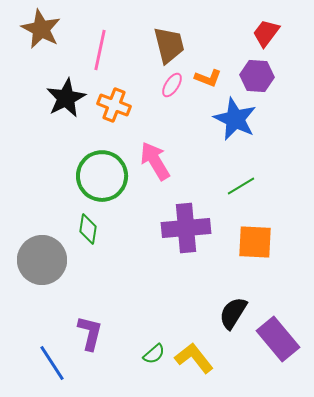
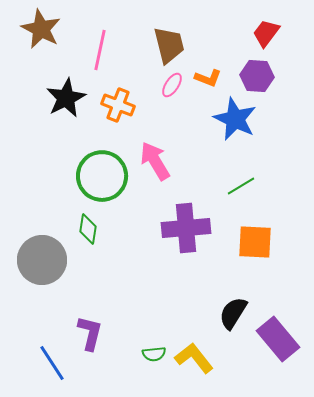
orange cross: moved 4 px right
green semicircle: rotated 35 degrees clockwise
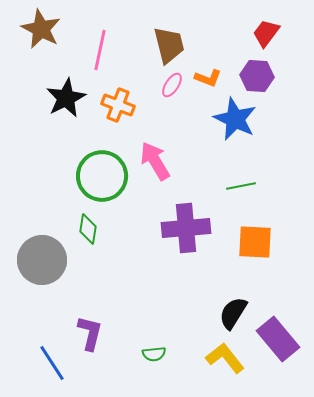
green line: rotated 20 degrees clockwise
yellow L-shape: moved 31 px right
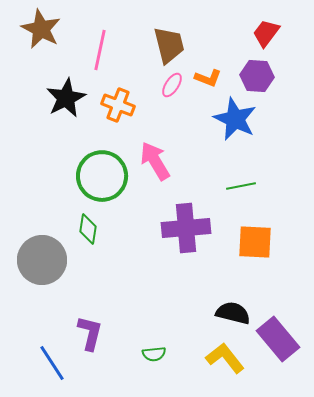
black semicircle: rotated 72 degrees clockwise
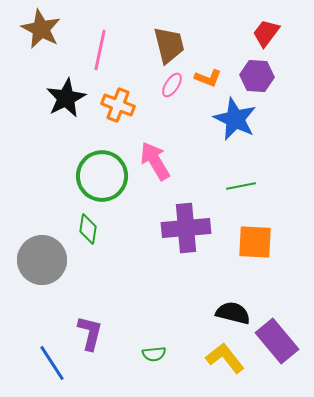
purple rectangle: moved 1 px left, 2 px down
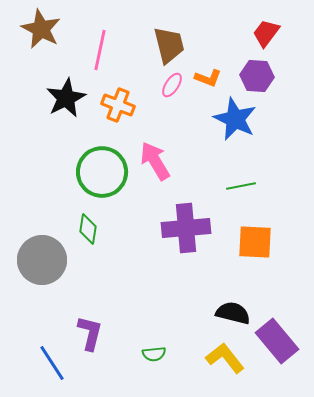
green circle: moved 4 px up
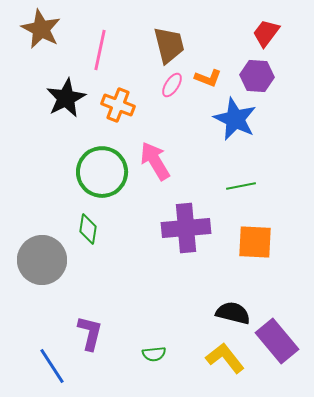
blue line: moved 3 px down
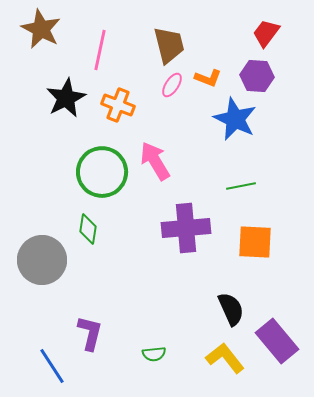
black semicircle: moved 2 px left, 4 px up; rotated 52 degrees clockwise
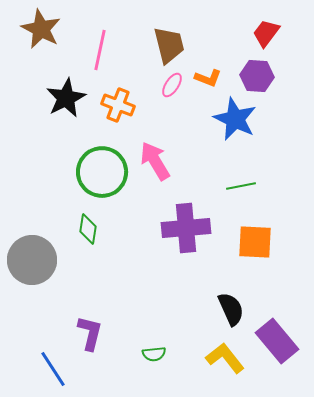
gray circle: moved 10 px left
blue line: moved 1 px right, 3 px down
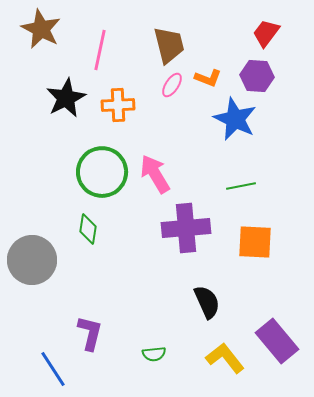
orange cross: rotated 24 degrees counterclockwise
pink arrow: moved 13 px down
black semicircle: moved 24 px left, 7 px up
